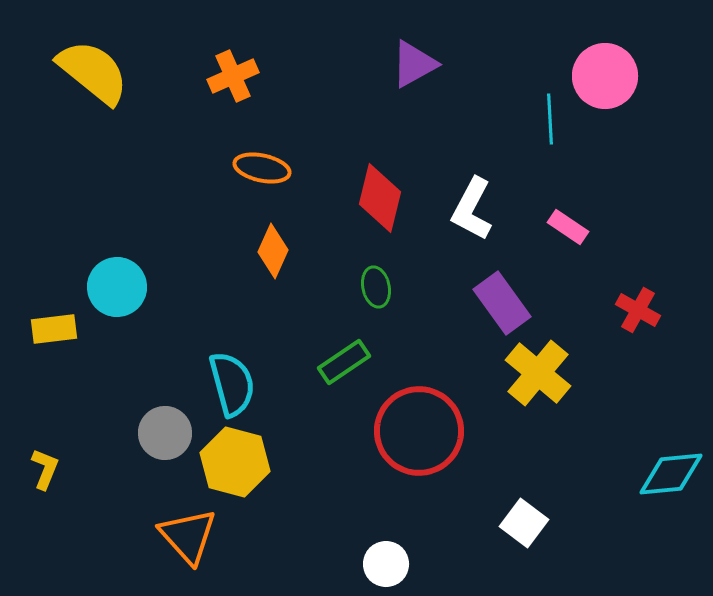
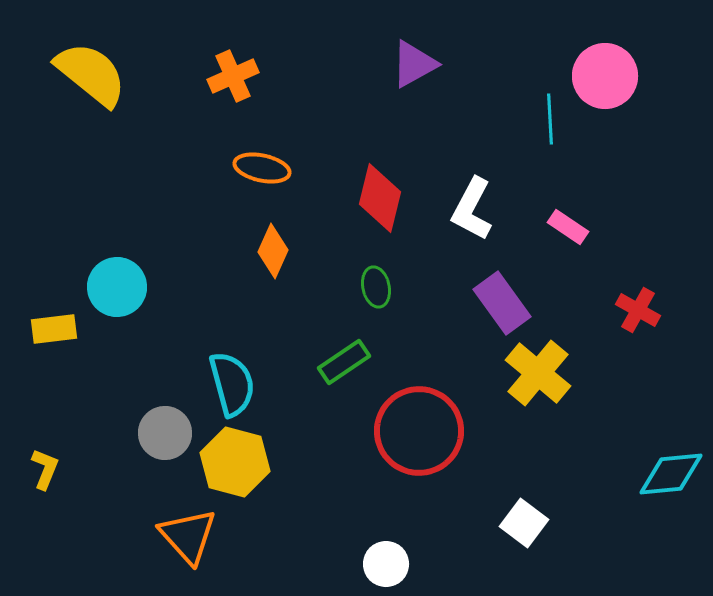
yellow semicircle: moved 2 px left, 2 px down
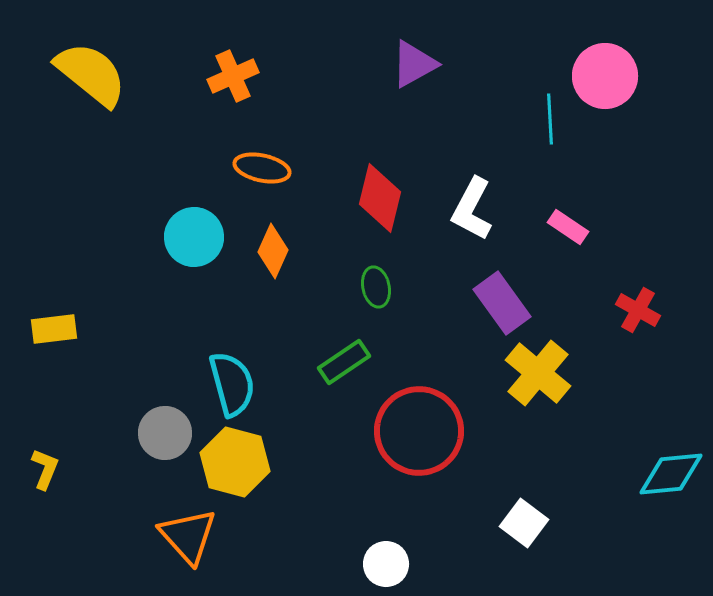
cyan circle: moved 77 px right, 50 px up
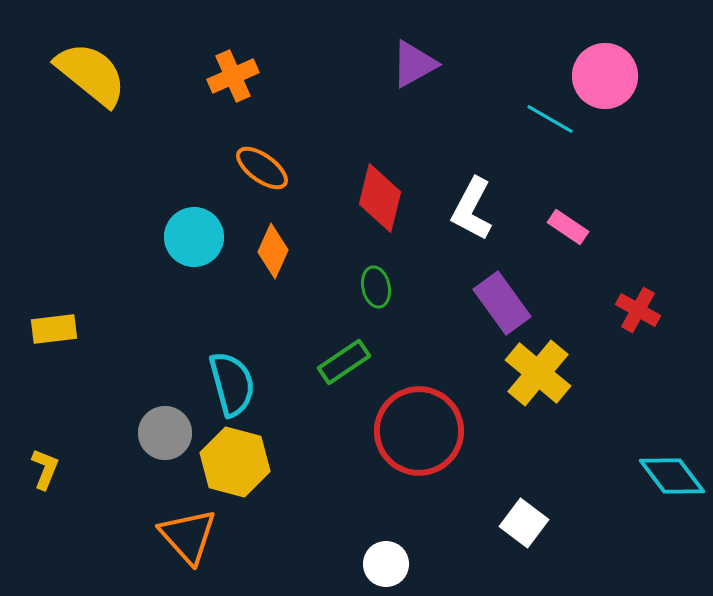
cyan line: rotated 57 degrees counterclockwise
orange ellipse: rotated 24 degrees clockwise
cyan diamond: moved 1 px right, 2 px down; rotated 58 degrees clockwise
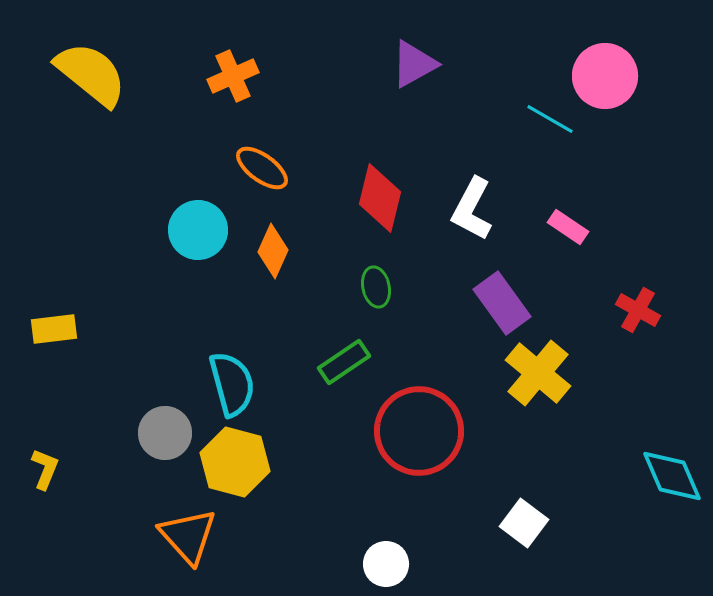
cyan circle: moved 4 px right, 7 px up
cyan diamond: rotated 14 degrees clockwise
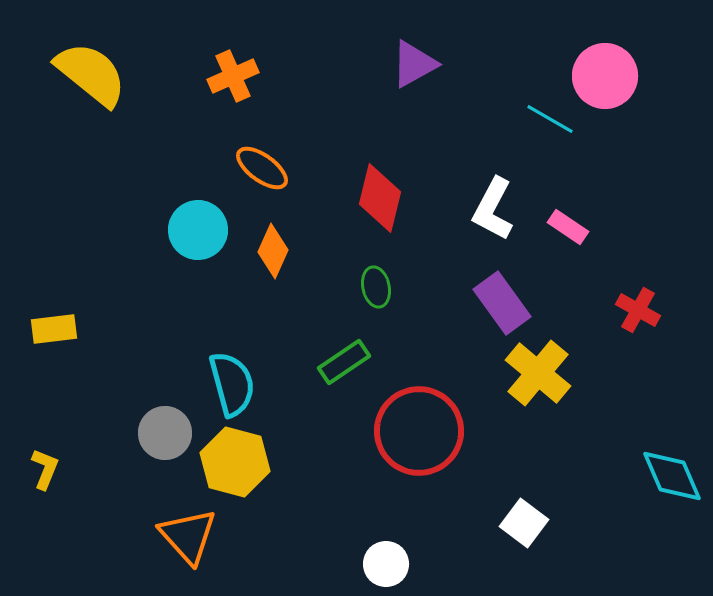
white L-shape: moved 21 px right
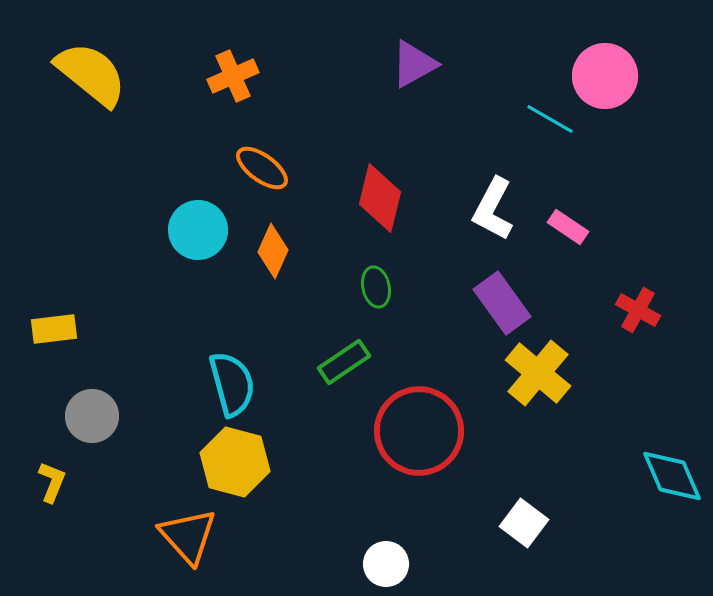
gray circle: moved 73 px left, 17 px up
yellow L-shape: moved 7 px right, 13 px down
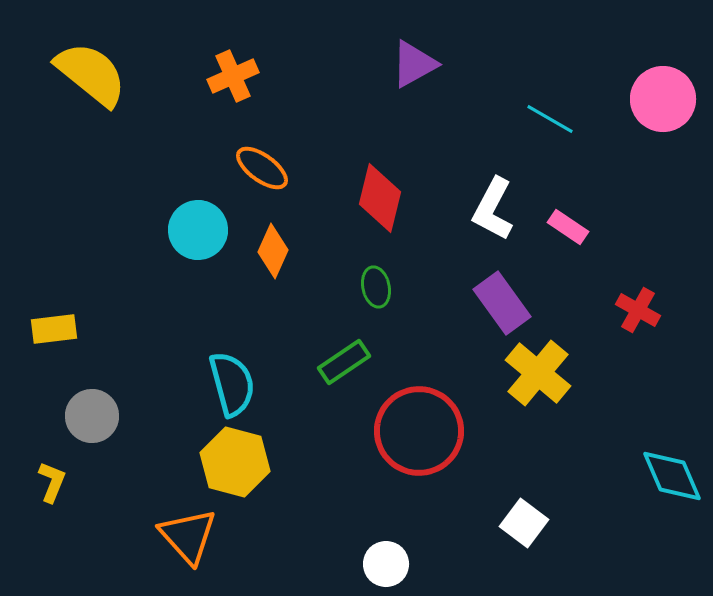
pink circle: moved 58 px right, 23 px down
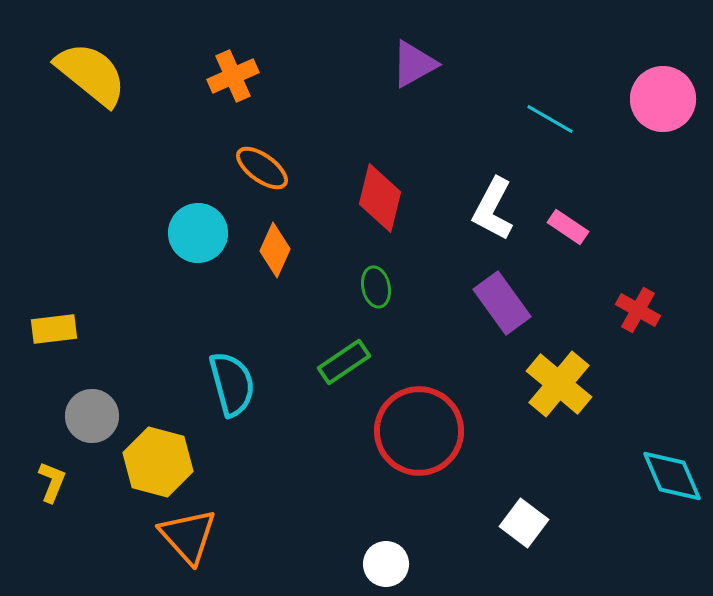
cyan circle: moved 3 px down
orange diamond: moved 2 px right, 1 px up
yellow cross: moved 21 px right, 11 px down
yellow hexagon: moved 77 px left
